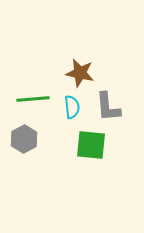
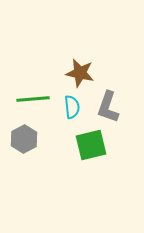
gray L-shape: rotated 24 degrees clockwise
green square: rotated 20 degrees counterclockwise
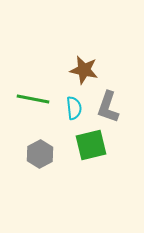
brown star: moved 4 px right, 3 px up
green line: rotated 16 degrees clockwise
cyan semicircle: moved 2 px right, 1 px down
gray hexagon: moved 16 px right, 15 px down
